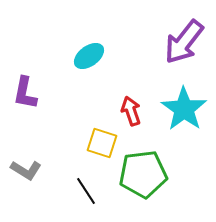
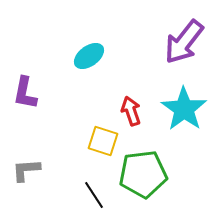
yellow square: moved 1 px right, 2 px up
gray L-shape: rotated 144 degrees clockwise
black line: moved 8 px right, 4 px down
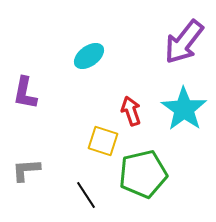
green pentagon: rotated 6 degrees counterclockwise
black line: moved 8 px left
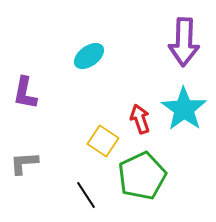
purple arrow: rotated 36 degrees counterclockwise
red arrow: moved 9 px right, 8 px down
yellow square: rotated 16 degrees clockwise
gray L-shape: moved 2 px left, 7 px up
green pentagon: moved 1 px left, 2 px down; rotated 12 degrees counterclockwise
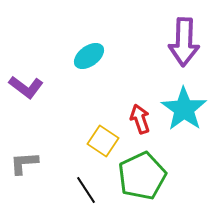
purple L-shape: moved 1 px right, 6 px up; rotated 64 degrees counterclockwise
black line: moved 5 px up
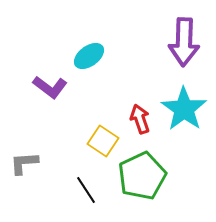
purple L-shape: moved 24 px right
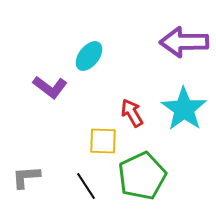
purple arrow: rotated 87 degrees clockwise
cyan ellipse: rotated 16 degrees counterclockwise
red arrow: moved 8 px left, 6 px up; rotated 12 degrees counterclockwise
yellow square: rotated 32 degrees counterclockwise
gray L-shape: moved 2 px right, 14 px down
black line: moved 4 px up
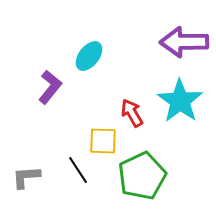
purple L-shape: rotated 88 degrees counterclockwise
cyan star: moved 4 px left, 8 px up
black line: moved 8 px left, 16 px up
